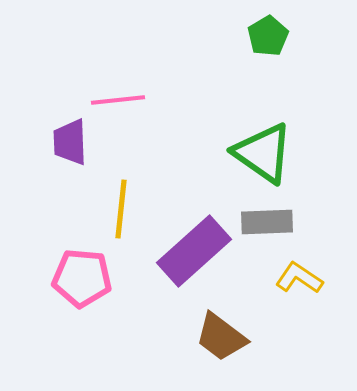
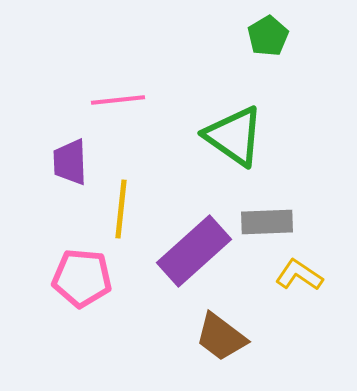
purple trapezoid: moved 20 px down
green triangle: moved 29 px left, 17 px up
yellow L-shape: moved 3 px up
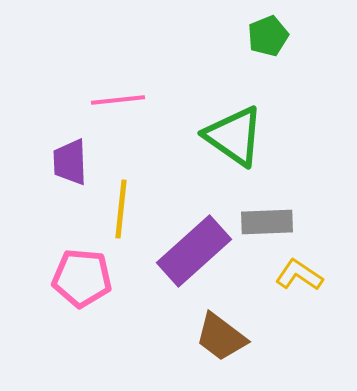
green pentagon: rotated 9 degrees clockwise
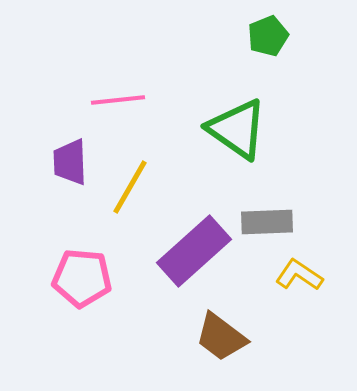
green triangle: moved 3 px right, 7 px up
yellow line: moved 9 px right, 22 px up; rotated 24 degrees clockwise
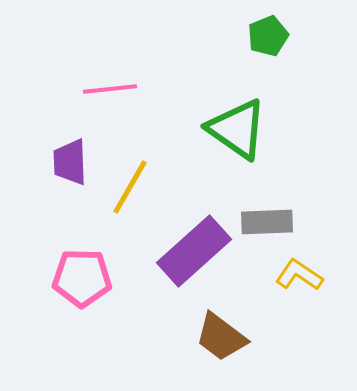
pink line: moved 8 px left, 11 px up
pink pentagon: rotated 4 degrees counterclockwise
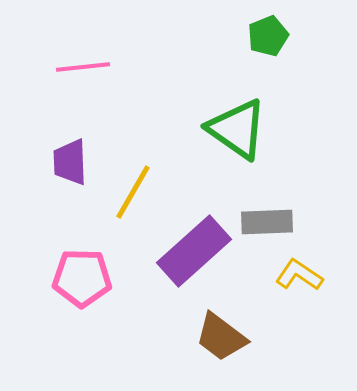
pink line: moved 27 px left, 22 px up
yellow line: moved 3 px right, 5 px down
